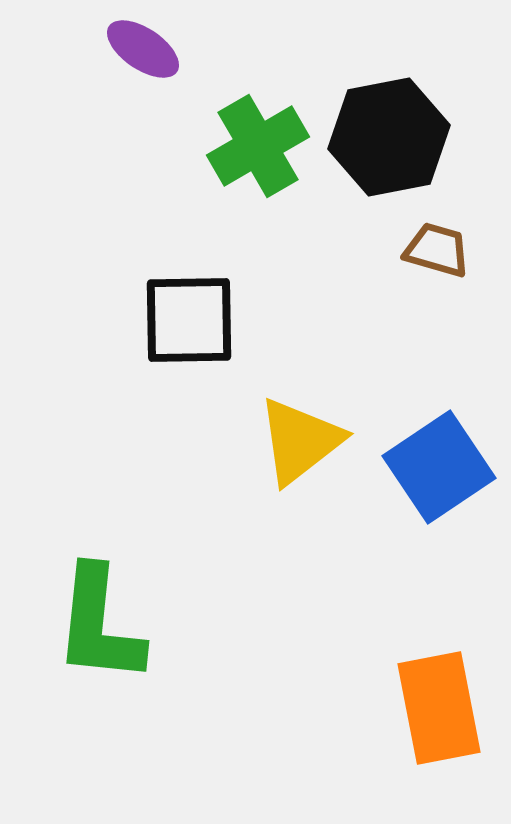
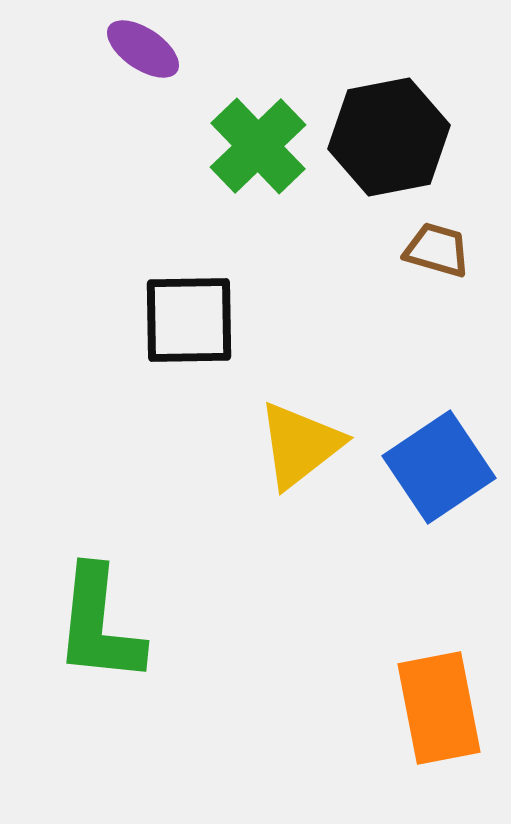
green cross: rotated 14 degrees counterclockwise
yellow triangle: moved 4 px down
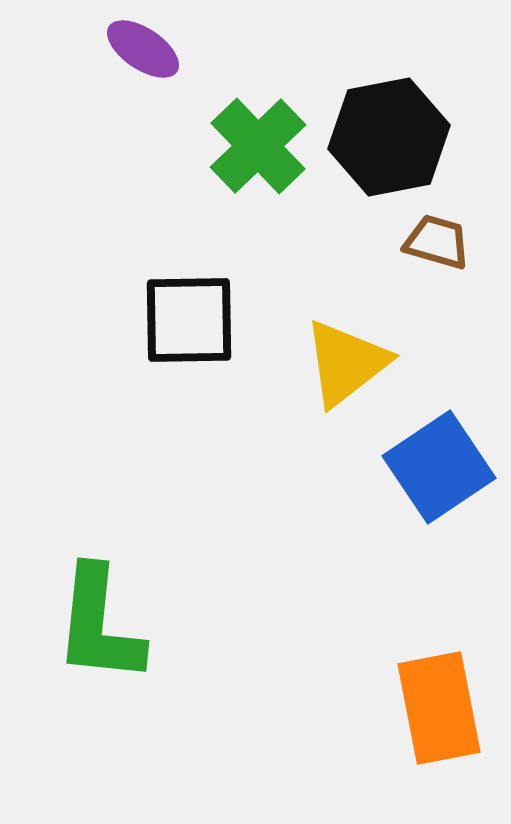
brown trapezoid: moved 8 px up
yellow triangle: moved 46 px right, 82 px up
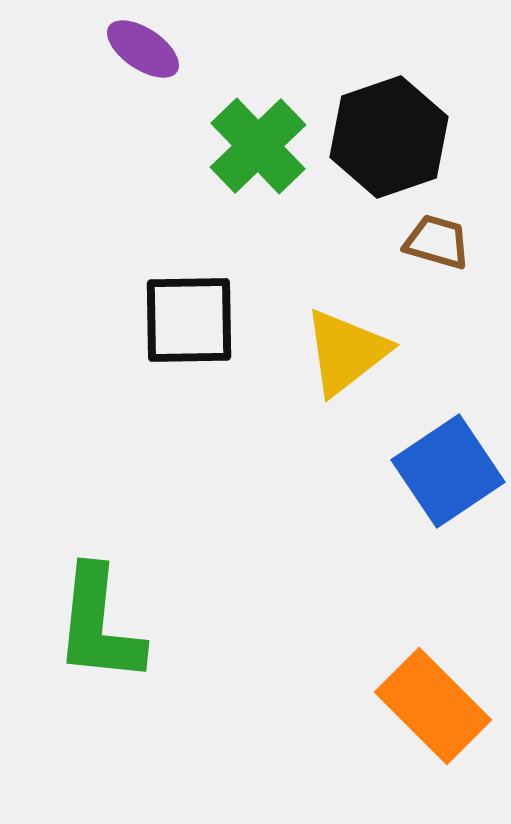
black hexagon: rotated 8 degrees counterclockwise
yellow triangle: moved 11 px up
blue square: moved 9 px right, 4 px down
orange rectangle: moved 6 px left, 2 px up; rotated 34 degrees counterclockwise
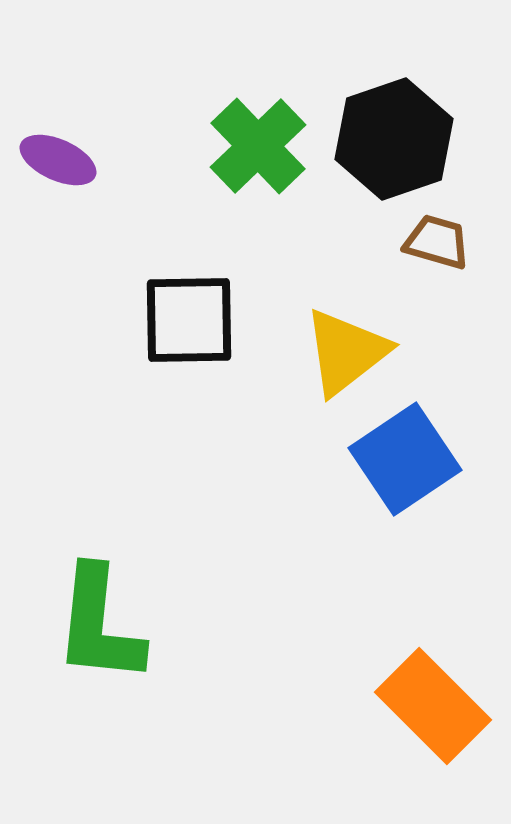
purple ellipse: moved 85 px left, 111 px down; rotated 10 degrees counterclockwise
black hexagon: moved 5 px right, 2 px down
blue square: moved 43 px left, 12 px up
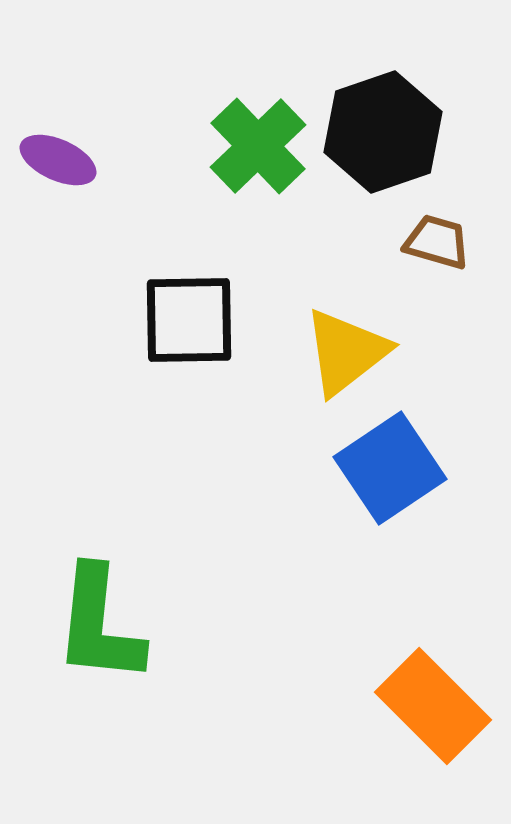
black hexagon: moved 11 px left, 7 px up
blue square: moved 15 px left, 9 px down
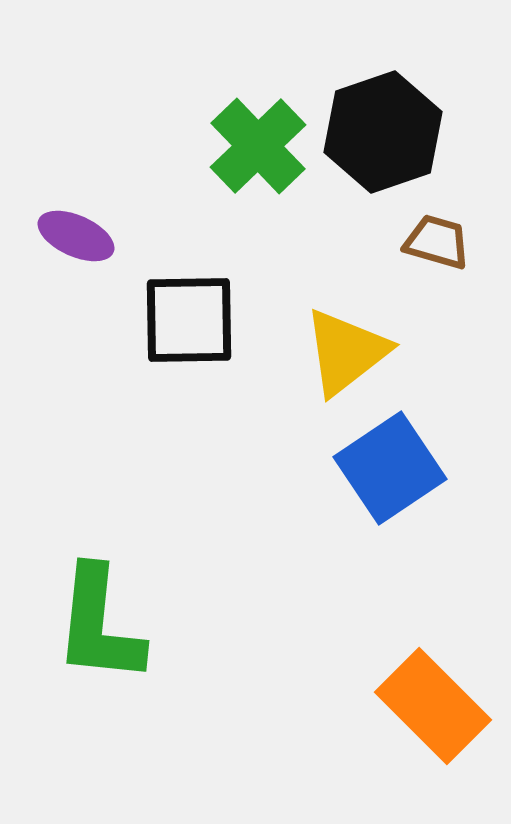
purple ellipse: moved 18 px right, 76 px down
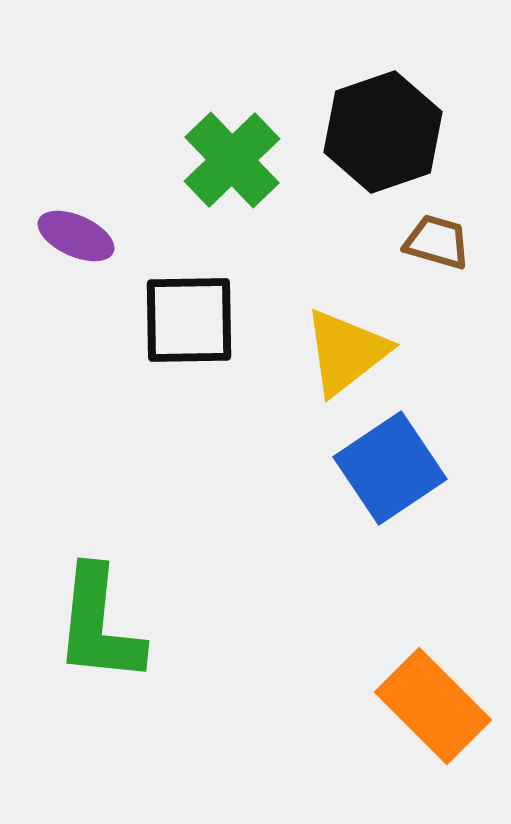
green cross: moved 26 px left, 14 px down
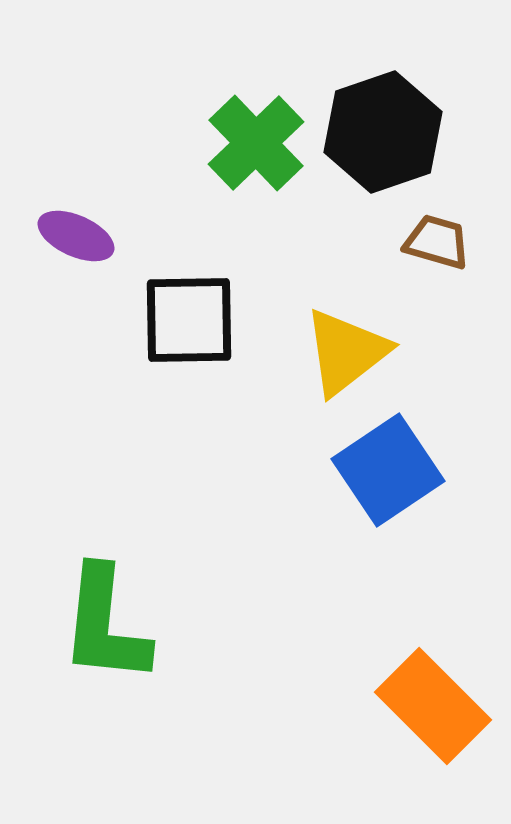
green cross: moved 24 px right, 17 px up
blue square: moved 2 px left, 2 px down
green L-shape: moved 6 px right
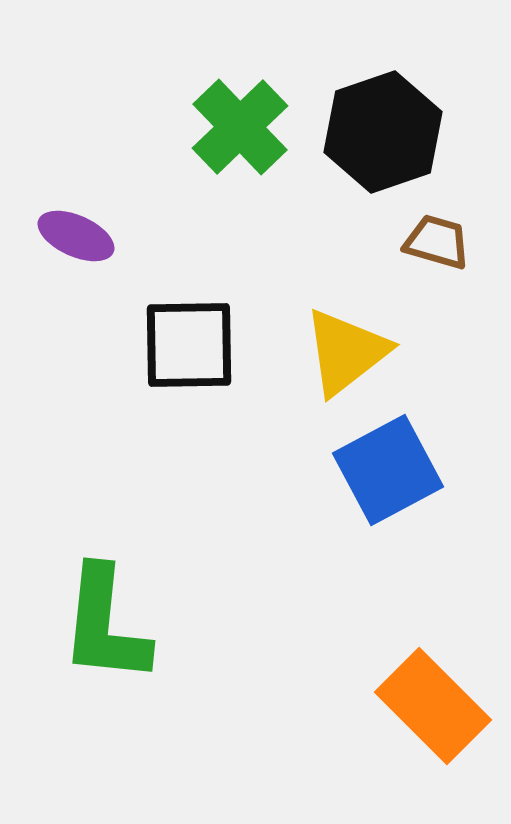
green cross: moved 16 px left, 16 px up
black square: moved 25 px down
blue square: rotated 6 degrees clockwise
